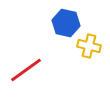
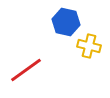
blue hexagon: moved 1 px up
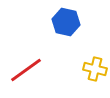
yellow cross: moved 6 px right, 23 px down
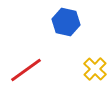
yellow cross: rotated 30 degrees clockwise
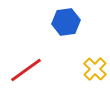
blue hexagon: rotated 20 degrees counterclockwise
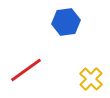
yellow cross: moved 4 px left, 10 px down
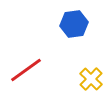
blue hexagon: moved 8 px right, 2 px down
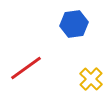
red line: moved 2 px up
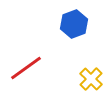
blue hexagon: rotated 12 degrees counterclockwise
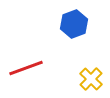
red line: rotated 16 degrees clockwise
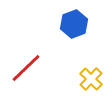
red line: rotated 24 degrees counterclockwise
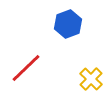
blue hexagon: moved 6 px left
